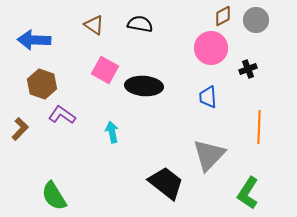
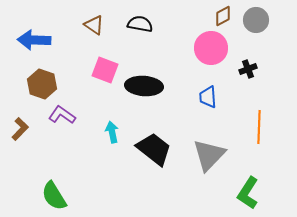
pink square: rotated 8 degrees counterclockwise
black trapezoid: moved 12 px left, 34 px up
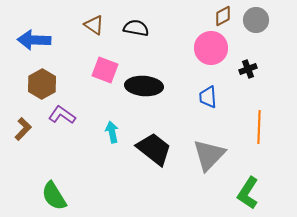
black semicircle: moved 4 px left, 4 px down
brown hexagon: rotated 12 degrees clockwise
brown L-shape: moved 3 px right
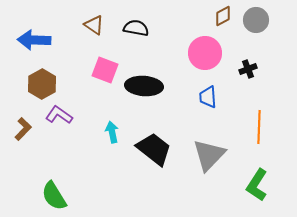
pink circle: moved 6 px left, 5 px down
purple L-shape: moved 3 px left
green L-shape: moved 9 px right, 8 px up
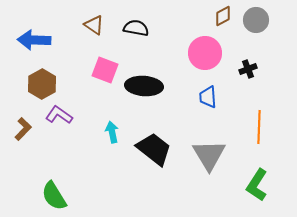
gray triangle: rotated 15 degrees counterclockwise
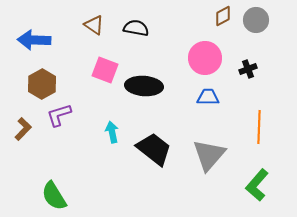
pink circle: moved 5 px down
blue trapezoid: rotated 95 degrees clockwise
purple L-shape: rotated 52 degrees counterclockwise
gray triangle: rotated 12 degrees clockwise
green L-shape: rotated 8 degrees clockwise
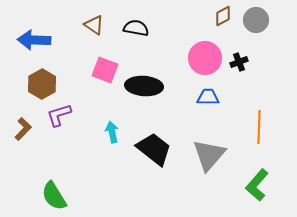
black cross: moved 9 px left, 7 px up
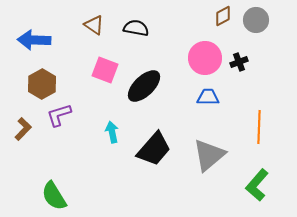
black ellipse: rotated 48 degrees counterclockwise
black trapezoid: rotated 93 degrees clockwise
gray triangle: rotated 9 degrees clockwise
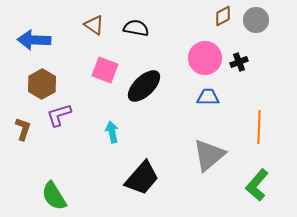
brown L-shape: rotated 25 degrees counterclockwise
black trapezoid: moved 12 px left, 29 px down
